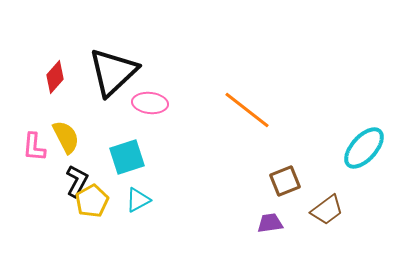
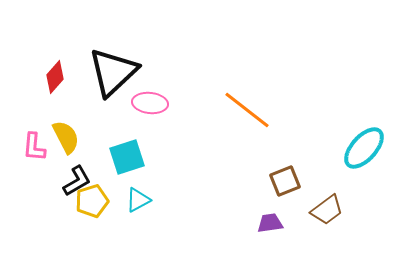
black L-shape: rotated 32 degrees clockwise
yellow pentagon: rotated 12 degrees clockwise
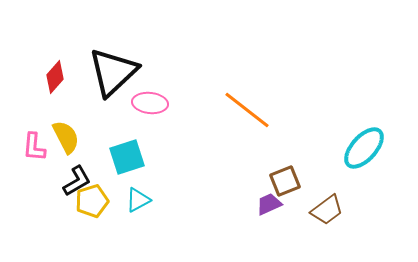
purple trapezoid: moved 1 px left, 19 px up; rotated 16 degrees counterclockwise
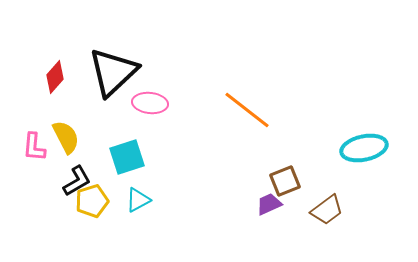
cyan ellipse: rotated 36 degrees clockwise
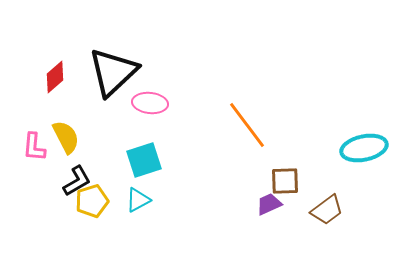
red diamond: rotated 8 degrees clockwise
orange line: moved 15 px down; rotated 15 degrees clockwise
cyan square: moved 17 px right, 3 px down
brown square: rotated 20 degrees clockwise
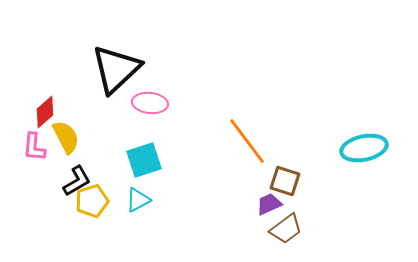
black triangle: moved 3 px right, 3 px up
red diamond: moved 10 px left, 35 px down
orange line: moved 16 px down
brown square: rotated 20 degrees clockwise
brown trapezoid: moved 41 px left, 19 px down
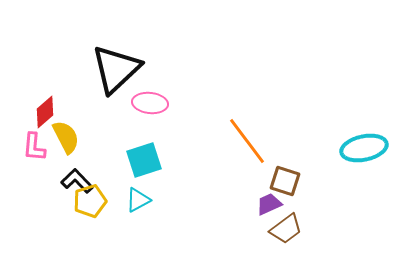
black L-shape: rotated 104 degrees counterclockwise
yellow pentagon: moved 2 px left
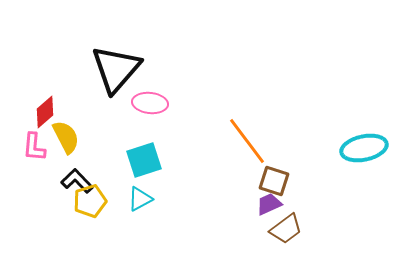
black triangle: rotated 6 degrees counterclockwise
brown square: moved 11 px left
cyan triangle: moved 2 px right, 1 px up
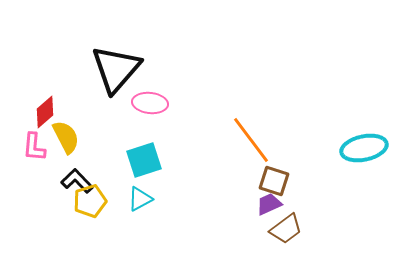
orange line: moved 4 px right, 1 px up
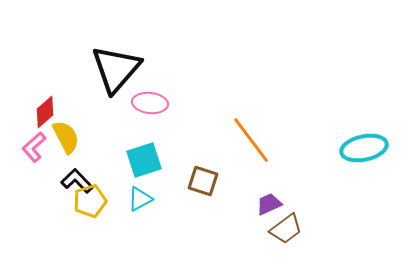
pink L-shape: rotated 44 degrees clockwise
brown square: moved 71 px left
